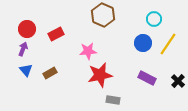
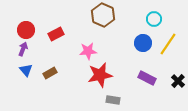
red circle: moved 1 px left, 1 px down
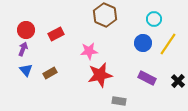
brown hexagon: moved 2 px right
pink star: moved 1 px right
gray rectangle: moved 6 px right, 1 px down
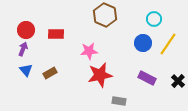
red rectangle: rotated 28 degrees clockwise
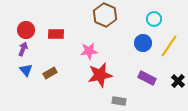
yellow line: moved 1 px right, 2 px down
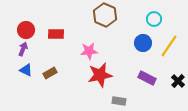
blue triangle: rotated 24 degrees counterclockwise
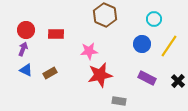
blue circle: moved 1 px left, 1 px down
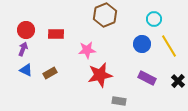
brown hexagon: rotated 15 degrees clockwise
yellow line: rotated 65 degrees counterclockwise
pink star: moved 2 px left, 1 px up
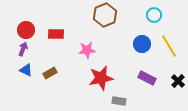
cyan circle: moved 4 px up
red star: moved 1 px right, 3 px down
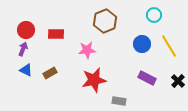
brown hexagon: moved 6 px down
red star: moved 7 px left, 2 px down
